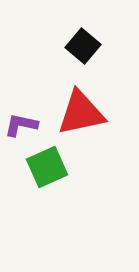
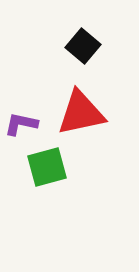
purple L-shape: moved 1 px up
green square: rotated 9 degrees clockwise
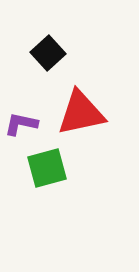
black square: moved 35 px left, 7 px down; rotated 8 degrees clockwise
green square: moved 1 px down
